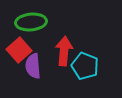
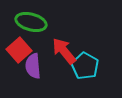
green ellipse: rotated 20 degrees clockwise
red arrow: rotated 44 degrees counterclockwise
cyan pentagon: rotated 8 degrees clockwise
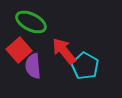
green ellipse: rotated 12 degrees clockwise
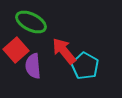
red square: moved 3 px left
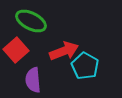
green ellipse: moved 1 px up
red arrow: rotated 108 degrees clockwise
purple semicircle: moved 14 px down
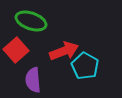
green ellipse: rotated 8 degrees counterclockwise
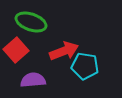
green ellipse: moved 1 px down
cyan pentagon: rotated 20 degrees counterclockwise
purple semicircle: rotated 90 degrees clockwise
